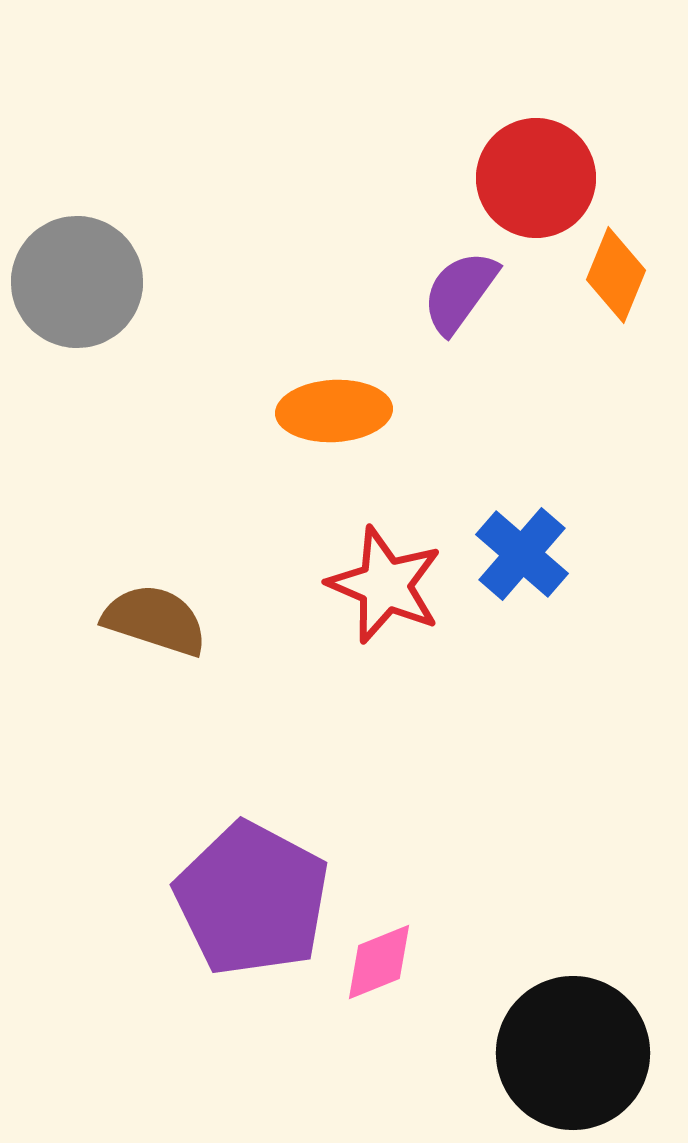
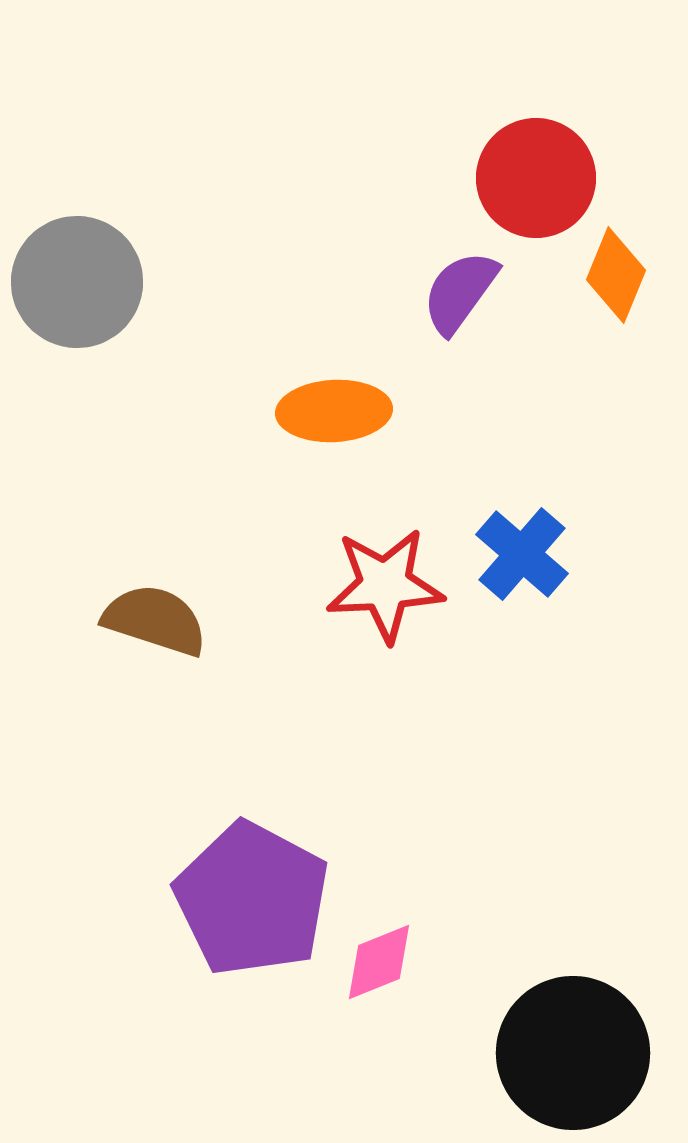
red star: rotated 26 degrees counterclockwise
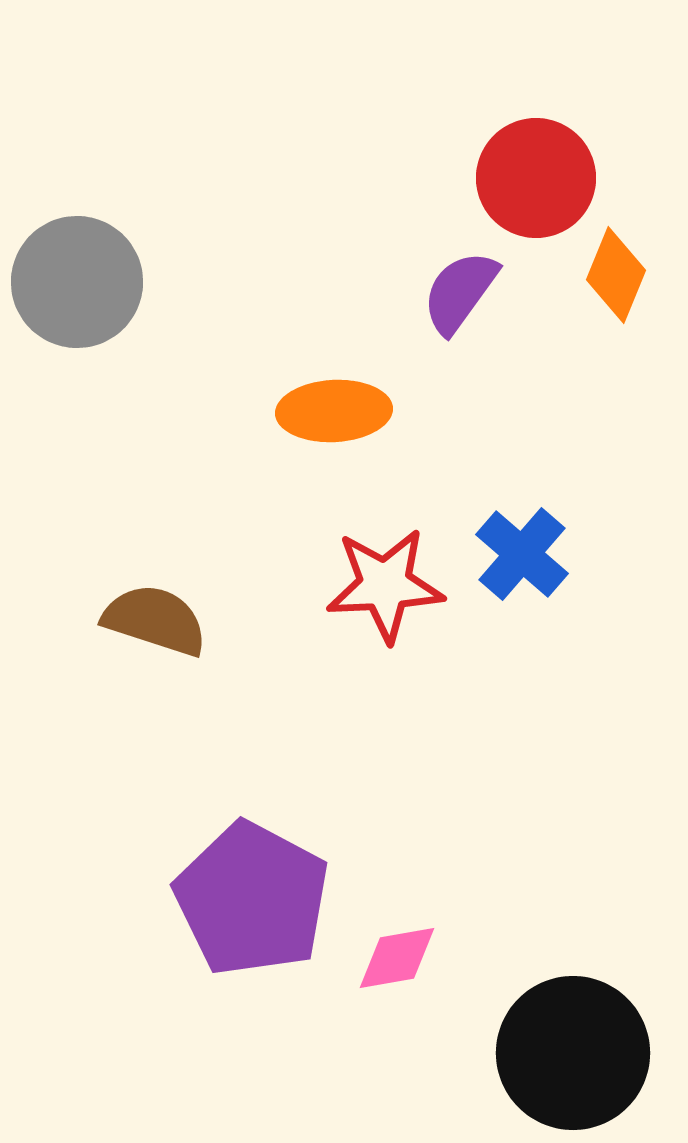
pink diamond: moved 18 px right, 4 px up; rotated 12 degrees clockwise
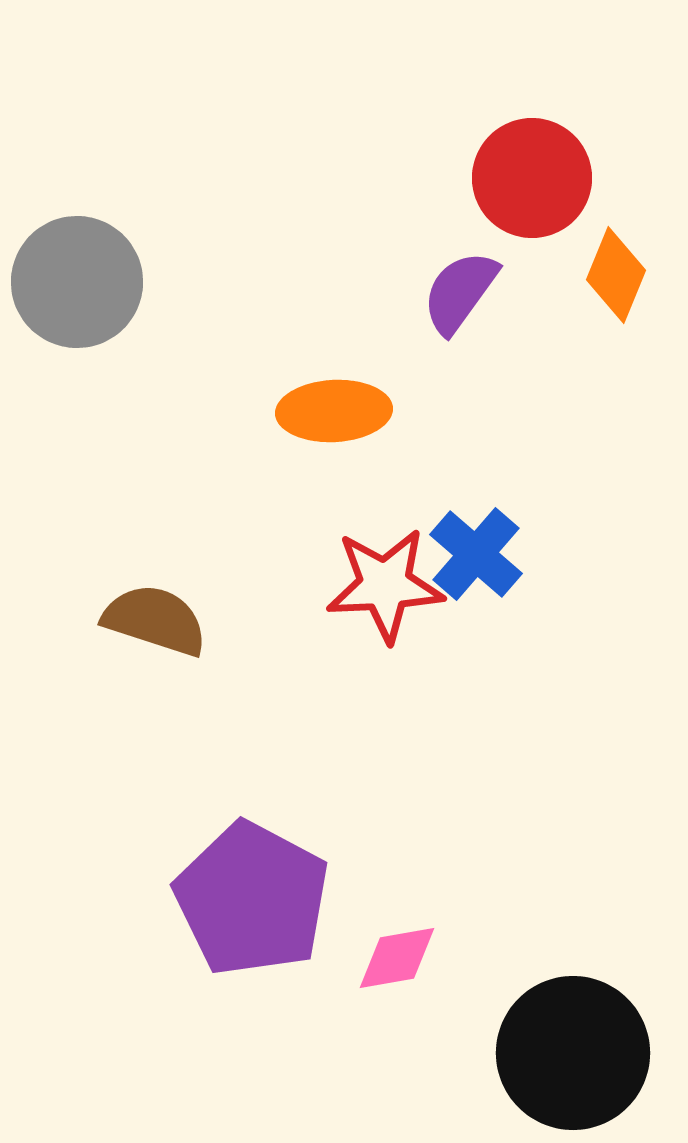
red circle: moved 4 px left
blue cross: moved 46 px left
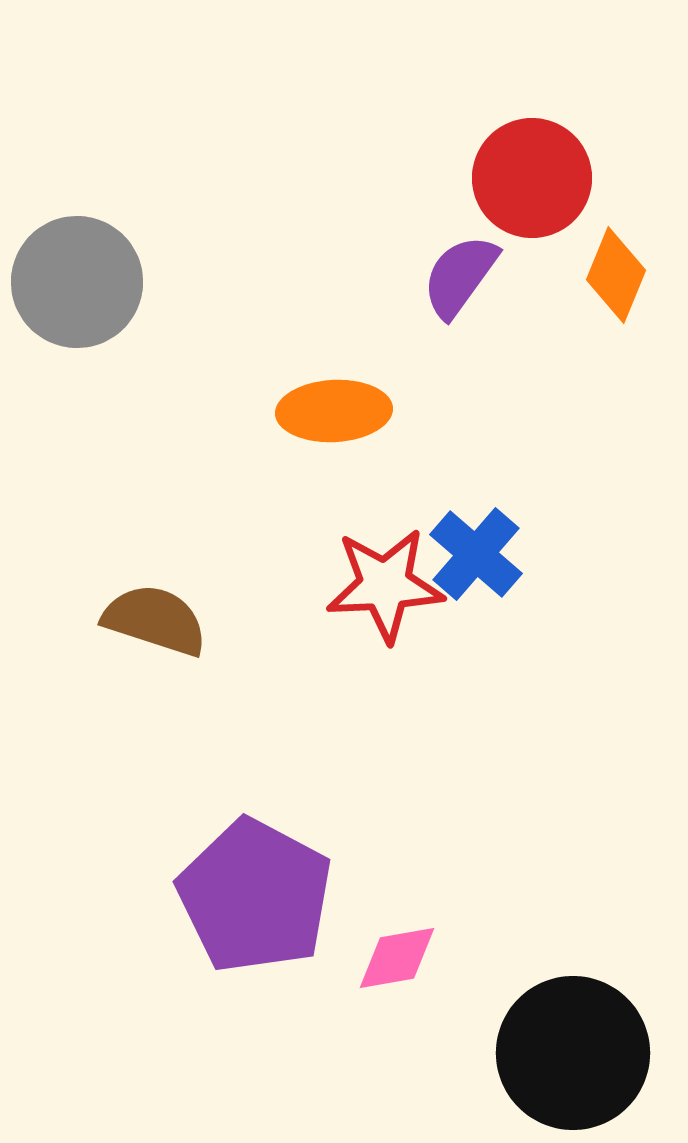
purple semicircle: moved 16 px up
purple pentagon: moved 3 px right, 3 px up
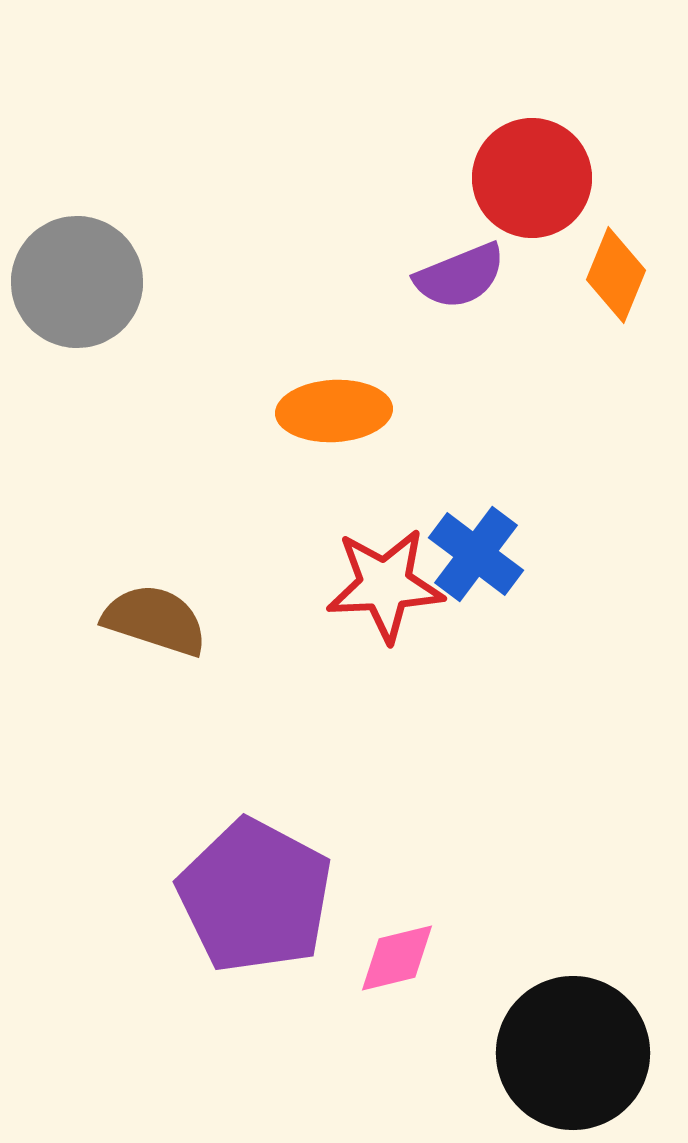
purple semicircle: rotated 148 degrees counterclockwise
blue cross: rotated 4 degrees counterclockwise
pink diamond: rotated 4 degrees counterclockwise
